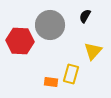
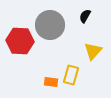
yellow rectangle: moved 1 px down
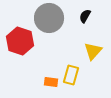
gray circle: moved 1 px left, 7 px up
red hexagon: rotated 16 degrees clockwise
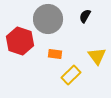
gray circle: moved 1 px left, 1 px down
yellow triangle: moved 4 px right, 5 px down; rotated 18 degrees counterclockwise
yellow rectangle: rotated 30 degrees clockwise
orange rectangle: moved 4 px right, 28 px up
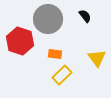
black semicircle: rotated 112 degrees clockwise
yellow triangle: moved 2 px down
yellow rectangle: moved 9 px left
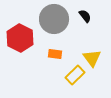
gray circle: moved 6 px right
red hexagon: moved 3 px up; rotated 8 degrees clockwise
yellow triangle: moved 5 px left
yellow rectangle: moved 13 px right
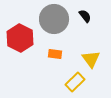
yellow triangle: moved 1 px left, 1 px down
yellow rectangle: moved 7 px down
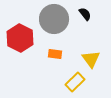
black semicircle: moved 2 px up
